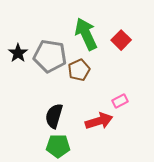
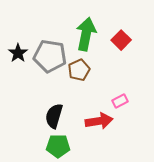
green arrow: rotated 36 degrees clockwise
red arrow: rotated 8 degrees clockwise
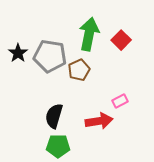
green arrow: moved 3 px right
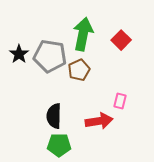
green arrow: moved 6 px left
black star: moved 1 px right, 1 px down
pink rectangle: rotated 49 degrees counterclockwise
black semicircle: rotated 15 degrees counterclockwise
green pentagon: moved 1 px right, 1 px up
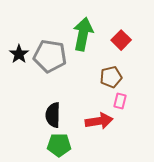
brown pentagon: moved 32 px right, 7 px down; rotated 10 degrees clockwise
black semicircle: moved 1 px left, 1 px up
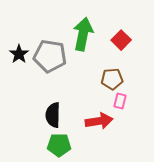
brown pentagon: moved 1 px right, 2 px down; rotated 10 degrees clockwise
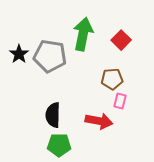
red arrow: rotated 20 degrees clockwise
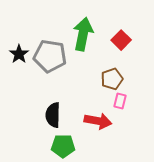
brown pentagon: rotated 15 degrees counterclockwise
red arrow: moved 1 px left
green pentagon: moved 4 px right, 1 px down
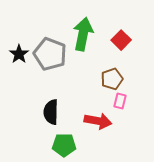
gray pentagon: moved 2 px up; rotated 12 degrees clockwise
black semicircle: moved 2 px left, 3 px up
green pentagon: moved 1 px right, 1 px up
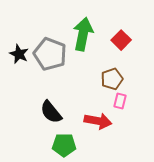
black star: rotated 12 degrees counterclockwise
black semicircle: rotated 40 degrees counterclockwise
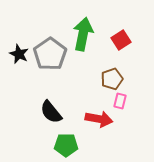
red square: rotated 12 degrees clockwise
gray pentagon: rotated 16 degrees clockwise
red arrow: moved 1 px right, 2 px up
green pentagon: moved 2 px right
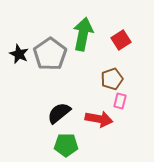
black semicircle: moved 8 px right, 1 px down; rotated 90 degrees clockwise
